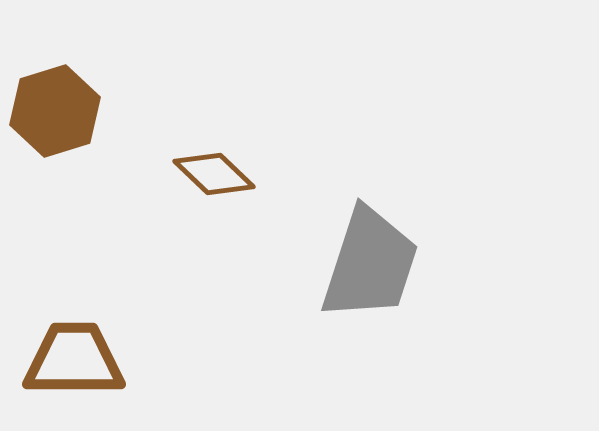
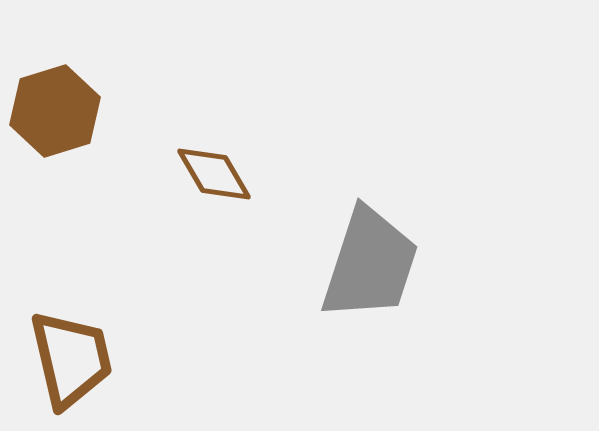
brown diamond: rotated 16 degrees clockwise
brown trapezoid: moved 3 px left, 1 px up; rotated 77 degrees clockwise
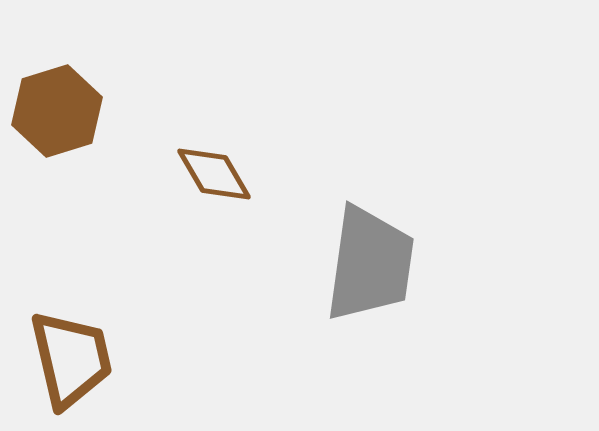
brown hexagon: moved 2 px right
gray trapezoid: rotated 10 degrees counterclockwise
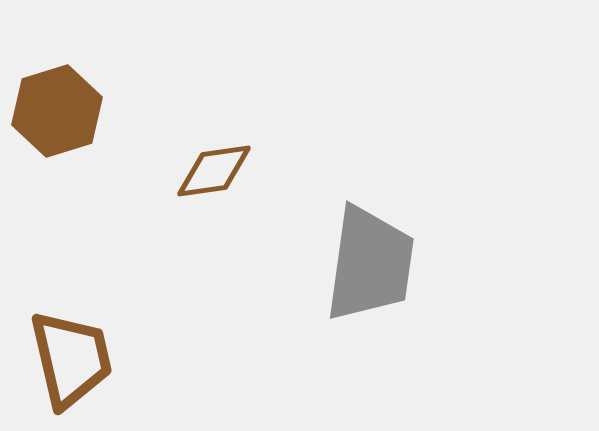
brown diamond: moved 3 px up; rotated 68 degrees counterclockwise
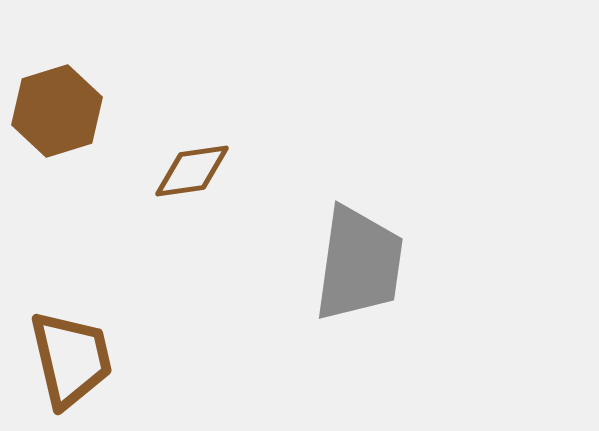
brown diamond: moved 22 px left
gray trapezoid: moved 11 px left
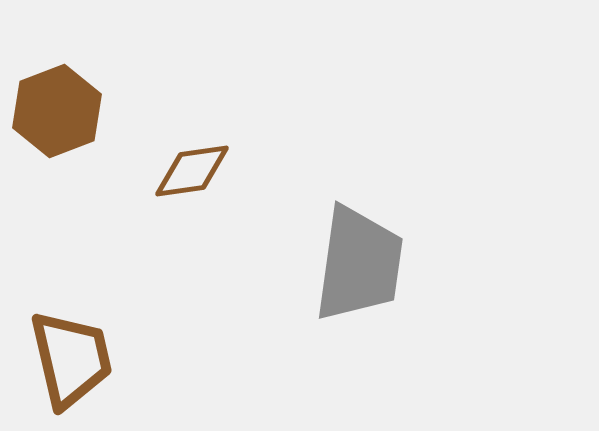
brown hexagon: rotated 4 degrees counterclockwise
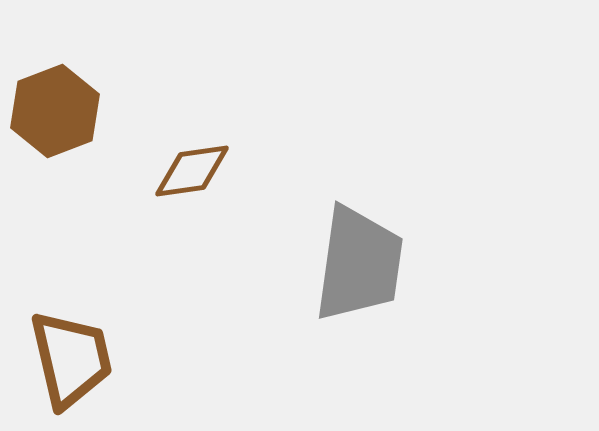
brown hexagon: moved 2 px left
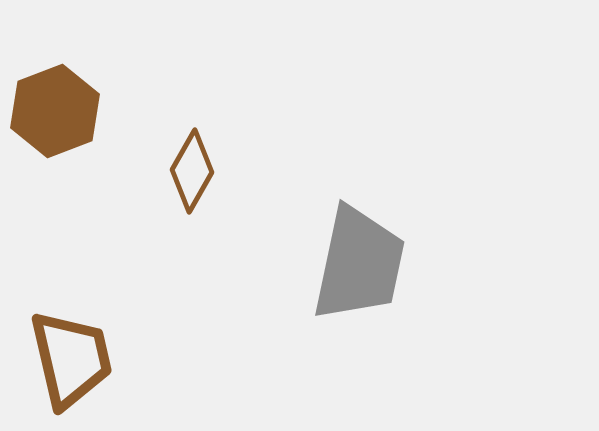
brown diamond: rotated 52 degrees counterclockwise
gray trapezoid: rotated 4 degrees clockwise
